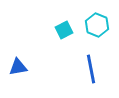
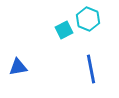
cyan hexagon: moved 9 px left, 6 px up
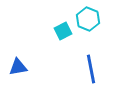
cyan square: moved 1 px left, 1 px down
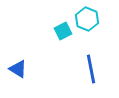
cyan hexagon: moved 1 px left
blue triangle: moved 2 px down; rotated 42 degrees clockwise
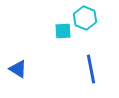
cyan hexagon: moved 2 px left, 1 px up
cyan square: rotated 24 degrees clockwise
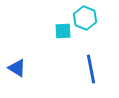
blue triangle: moved 1 px left, 1 px up
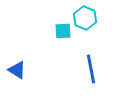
blue triangle: moved 2 px down
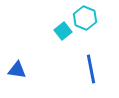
cyan square: rotated 36 degrees counterclockwise
blue triangle: rotated 24 degrees counterclockwise
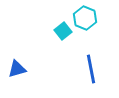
blue triangle: moved 1 px up; rotated 24 degrees counterclockwise
